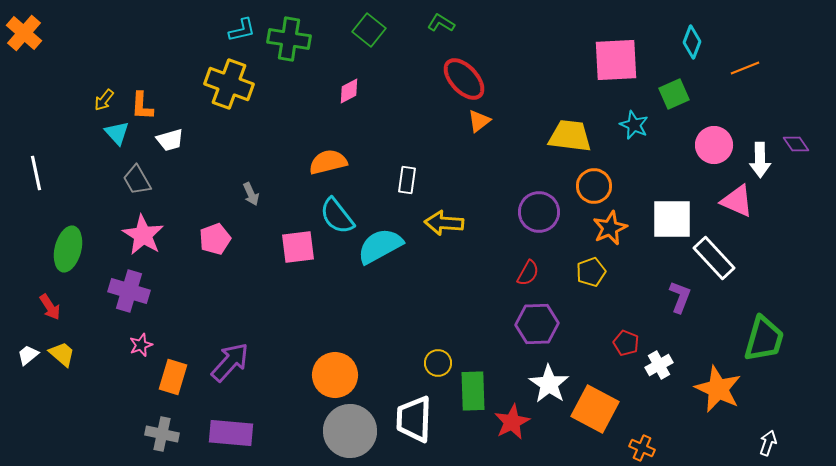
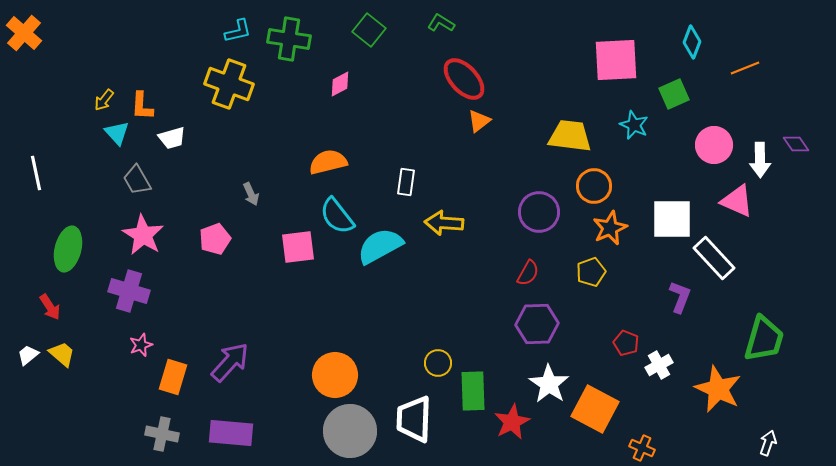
cyan L-shape at (242, 30): moved 4 px left, 1 px down
pink diamond at (349, 91): moved 9 px left, 7 px up
white trapezoid at (170, 140): moved 2 px right, 2 px up
white rectangle at (407, 180): moved 1 px left, 2 px down
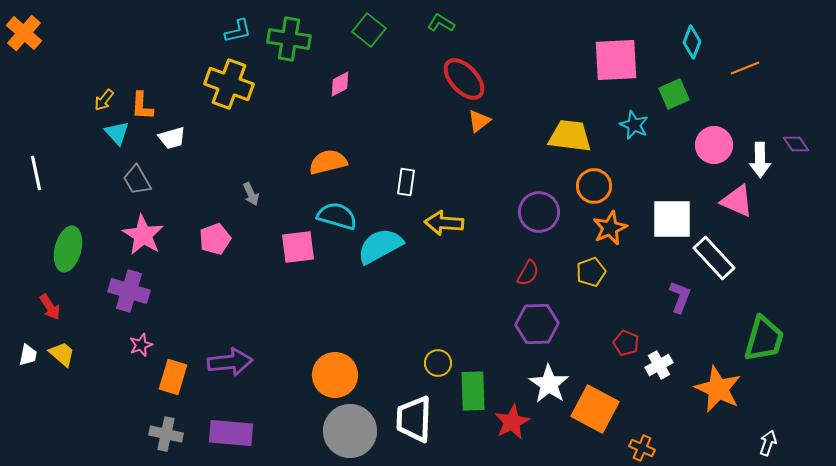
cyan semicircle at (337, 216): rotated 144 degrees clockwise
white trapezoid at (28, 355): rotated 140 degrees clockwise
purple arrow at (230, 362): rotated 42 degrees clockwise
gray cross at (162, 434): moved 4 px right
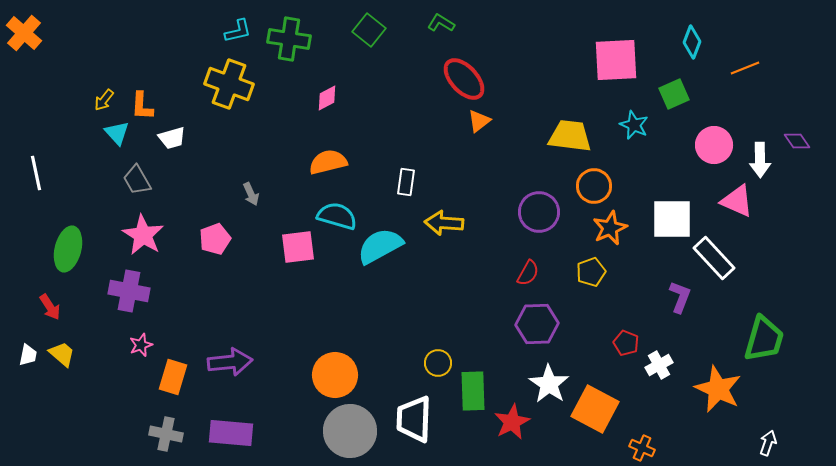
pink diamond at (340, 84): moved 13 px left, 14 px down
purple diamond at (796, 144): moved 1 px right, 3 px up
purple cross at (129, 291): rotated 6 degrees counterclockwise
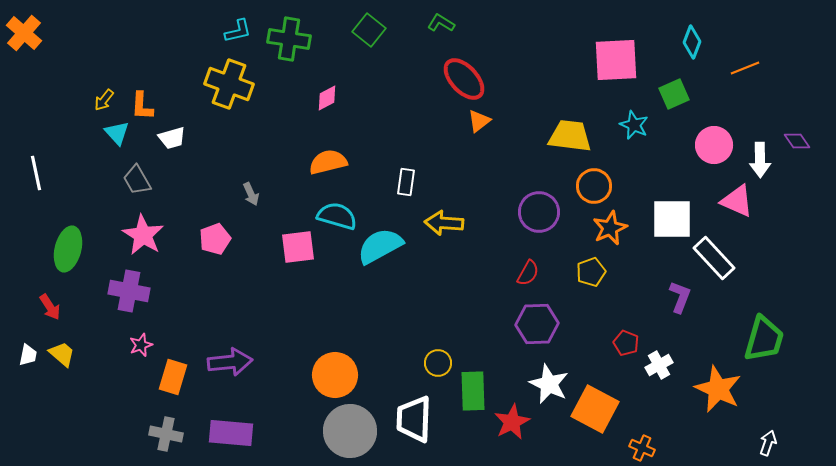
white star at (549, 384): rotated 9 degrees counterclockwise
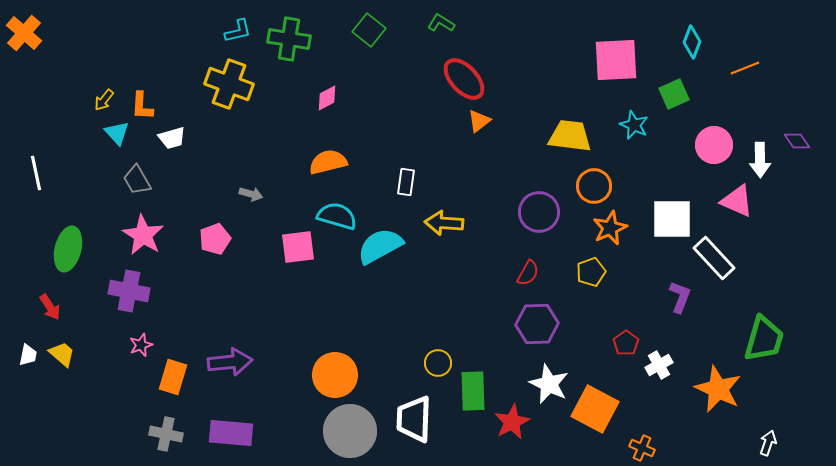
gray arrow at (251, 194): rotated 50 degrees counterclockwise
red pentagon at (626, 343): rotated 15 degrees clockwise
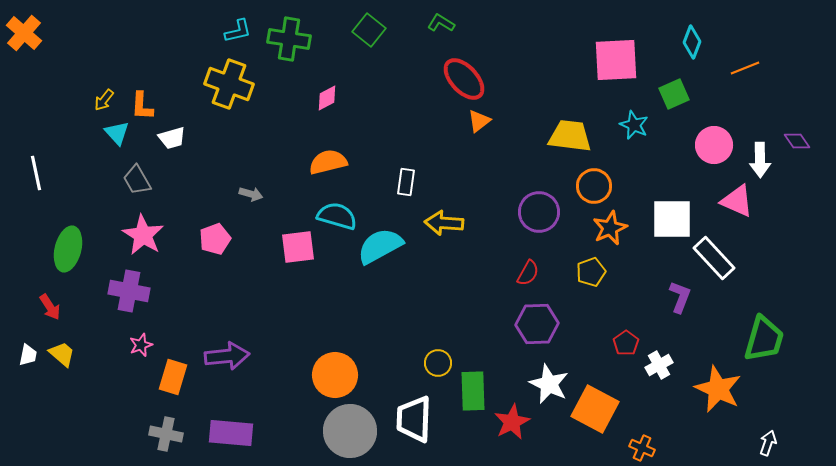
purple arrow at (230, 362): moved 3 px left, 6 px up
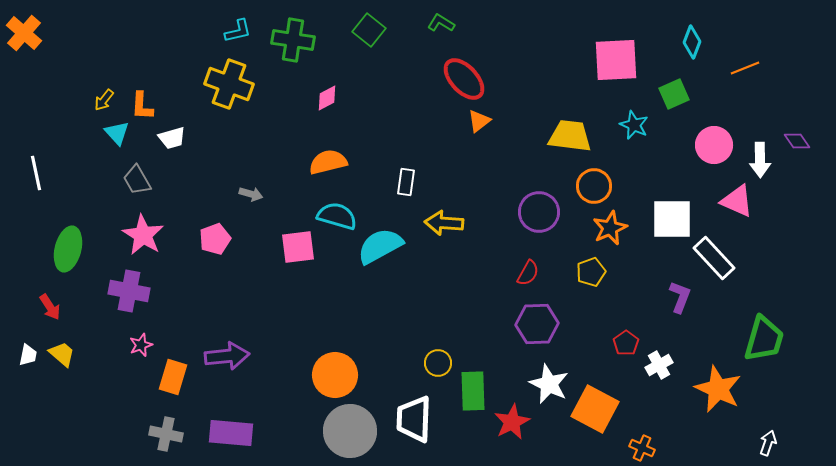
green cross at (289, 39): moved 4 px right, 1 px down
